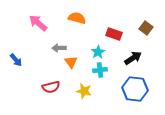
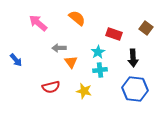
orange semicircle: rotated 24 degrees clockwise
black arrow: rotated 120 degrees clockwise
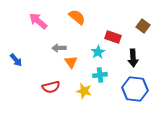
orange semicircle: moved 1 px up
pink arrow: moved 2 px up
brown square: moved 3 px left, 2 px up
red rectangle: moved 1 px left, 3 px down
cyan cross: moved 5 px down
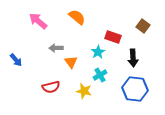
gray arrow: moved 3 px left
cyan cross: rotated 24 degrees counterclockwise
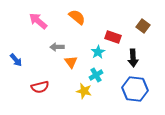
gray arrow: moved 1 px right, 1 px up
cyan cross: moved 4 px left
red semicircle: moved 11 px left
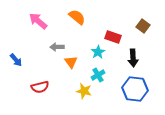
cyan cross: moved 2 px right
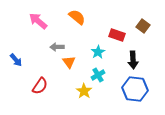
red rectangle: moved 4 px right, 2 px up
black arrow: moved 2 px down
orange triangle: moved 2 px left
red semicircle: moved 1 px up; rotated 42 degrees counterclockwise
yellow star: rotated 21 degrees clockwise
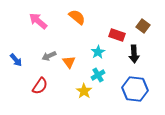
gray arrow: moved 8 px left, 9 px down; rotated 24 degrees counterclockwise
black arrow: moved 1 px right, 6 px up
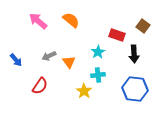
orange semicircle: moved 6 px left, 3 px down
cyan cross: rotated 24 degrees clockwise
